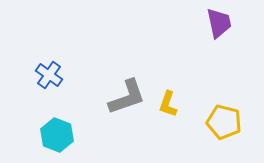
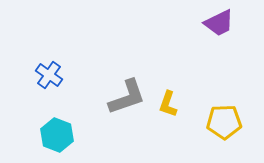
purple trapezoid: rotated 76 degrees clockwise
yellow pentagon: rotated 16 degrees counterclockwise
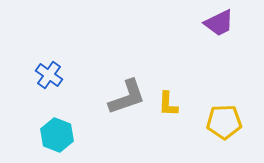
yellow L-shape: rotated 16 degrees counterclockwise
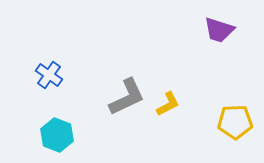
purple trapezoid: moved 7 px down; rotated 44 degrees clockwise
gray L-shape: rotated 6 degrees counterclockwise
yellow L-shape: rotated 120 degrees counterclockwise
yellow pentagon: moved 11 px right
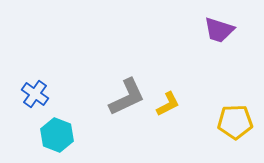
blue cross: moved 14 px left, 19 px down
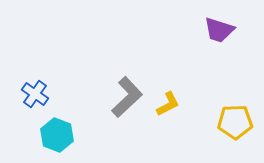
gray L-shape: rotated 18 degrees counterclockwise
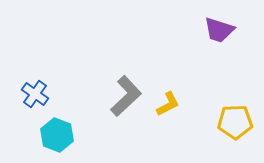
gray L-shape: moved 1 px left, 1 px up
